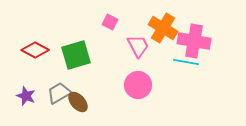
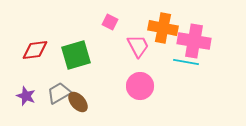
orange cross: rotated 20 degrees counterclockwise
red diamond: rotated 36 degrees counterclockwise
pink circle: moved 2 px right, 1 px down
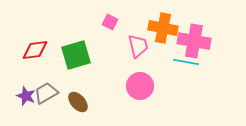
pink trapezoid: rotated 15 degrees clockwise
gray trapezoid: moved 13 px left
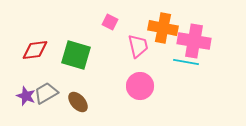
green square: rotated 32 degrees clockwise
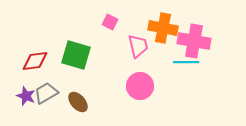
red diamond: moved 11 px down
cyan line: rotated 10 degrees counterclockwise
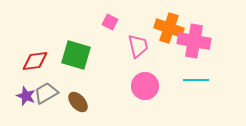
orange cross: moved 6 px right; rotated 8 degrees clockwise
cyan line: moved 10 px right, 18 px down
pink circle: moved 5 px right
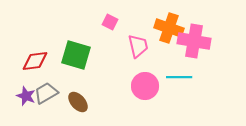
cyan line: moved 17 px left, 3 px up
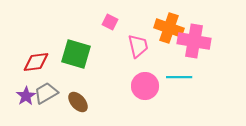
green square: moved 1 px up
red diamond: moved 1 px right, 1 px down
purple star: rotated 18 degrees clockwise
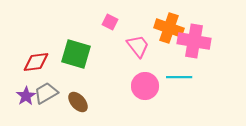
pink trapezoid: rotated 25 degrees counterclockwise
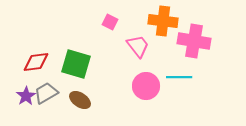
orange cross: moved 6 px left, 7 px up; rotated 12 degrees counterclockwise
green square: moved 10 px down
pink circle: moved 1 px right
brown ellipse: moved 2 px right, 2 px up; rotated 15 degrees counterclockwise
